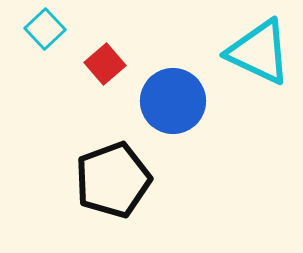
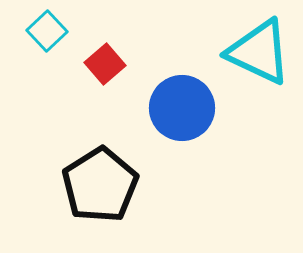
cyan square: moved 2 px right, 2 px down
blue circle: moved 9 px right, 7 px down
black pentagon: moved 13 px left, 5 px down; rotated 12 degrees counterclockwise
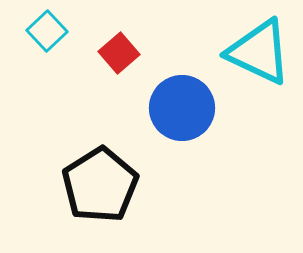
red square: moved 14 px right, 11 px up
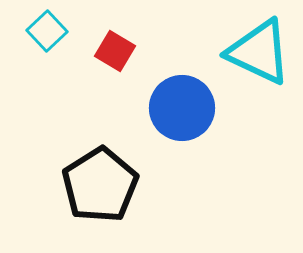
red square: moved 4 px left, 2 px up; rotated 18 degrees counterclockwise
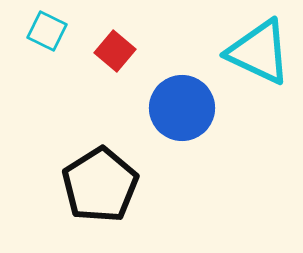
cyan square: rotated 21 degrees counterclockwise
red square: rotated 9 degrees clockwise
